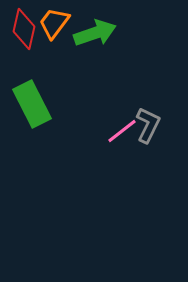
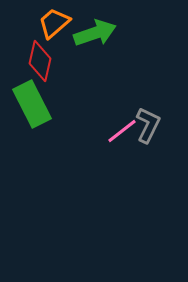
orange trapezoid: rotated 12 degrees clockwise
red diamond: moved 16 px right, 32 px down
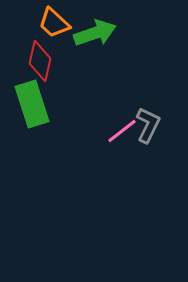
orange trapezoid: rotated 96 degrees counterclockwise
green rectangle: rotated 9 degrees clockwise
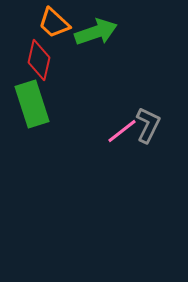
green arrow: moved 1 px right, 1 px up
red diamond: moved 1 px left, 1 px up
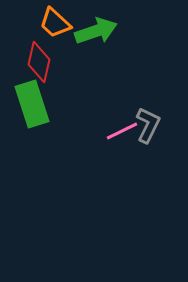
orange trapezoid: moved 1 px right
green arrow: moved 1 px up
red diamond: moved 2 px down
pink line: rotated 12 degrees clockwise
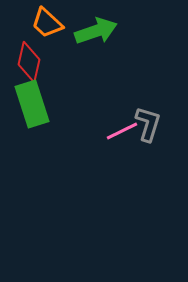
orange trapezoid: moved 8 px left
red diamond: moved 10 px left
gray L-shape: moved 1 px up; rotated 9 degrees counterclockwise
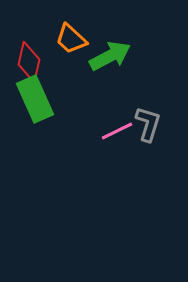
orange trapezoid: moved 24 px right, 16 px down
green arrow: moved 14 px right, 25 px down; rotated 9 degrees counterclockwise
green rectangle: moved 3 px right, 5 px up; rotated 6 degrees counterclockwise
pink line: moved 5 px left
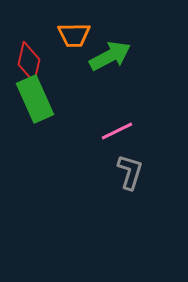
orange trapezoid: moved 3 px right, 4 px up; rotated 44 degrees counterclockwise
gray L-shape: moved 18 px left, 48 px down
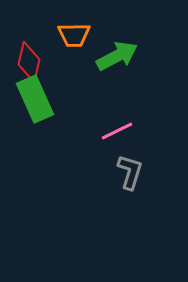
green arrow: moved 7 px right
